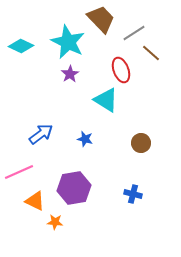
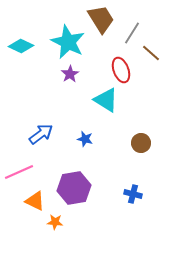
brown trapezoid: rotated 12 degrees clockwise
gray line: moved 2 px left; rotated 25 degrees counterclockwise
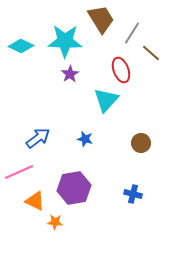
cyan star: moved 3 px left, 1 px up; rotated 24 degrees counterclockwise
cyan triangle: rotated 40 degrees clockwise
blue arrow: moved 3 px left, 4 px down
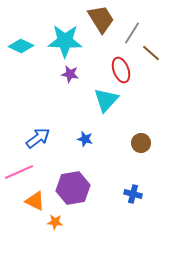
purple star: rotated 30 degrees counterclockwise
purple hexagon: moved 1 px left
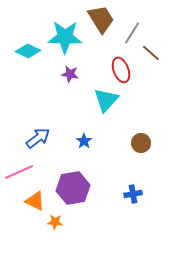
cyan star: moved 4 px up
cyan diamond: moved 7 px right, 5 px down
blue star: moved 1 px left, 2 px down; rotated 21 degrees clockwise
blue cross: rotated 24 degrees counterclockwise
